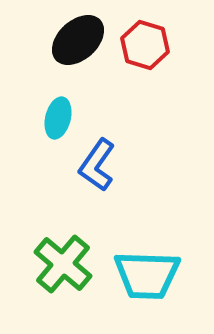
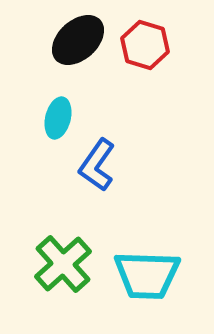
green cross: rotated 8 degrees clockwise
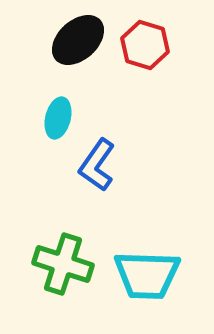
green cross: rotated 30 degrees counterclockwise
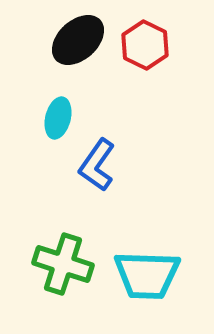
red hexagon: rotated 9 degrees clockwise
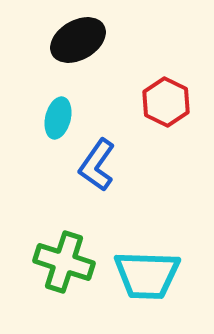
black ellipse: rotated 12 degrees clockwise
red hexagon: moved 21 px right, 57 px down
green cross: moved 1 px right, 2 px up
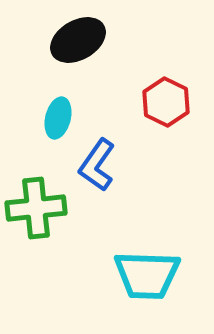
green cross: moved 28 px left, 54 px up; rotated 24 degrees counterclockwise
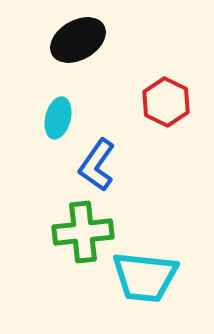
green cross: moved 47 px right, 24 px down
cyan trapezoid: moved 2 px left, 2 px down; rotated 4 degrees clockwise
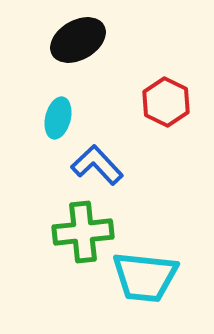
blue L-shape: rotated 102 degrees clockwise
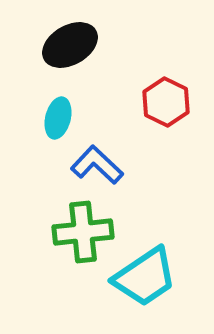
black ellipse: moved 8 px left, 5 px down
blue L-shape: rotated 4 degrees counterclockwise
cyan trapezoid: rotated 40 degrees counterclockwise
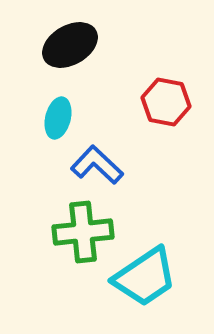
red hexagon: rotated 15 degrees counterclockwise
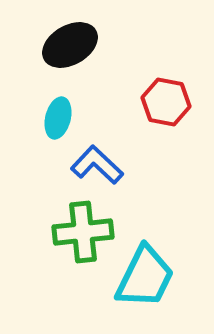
cyan trapezoid: rotated 30 degrees counterclockwise
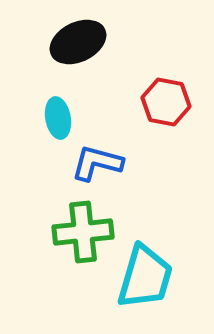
black ellipse: moved 8 px right, 3 px up; rotated 4 degrees clockwise
cyan ellipse: rotated 24 degrees counterclockwise
blue L-shape: moved 2 px up; rotated 28 degrees counterclockwise
cyan trapezoid: rotated 10 degrees counterclockwise
